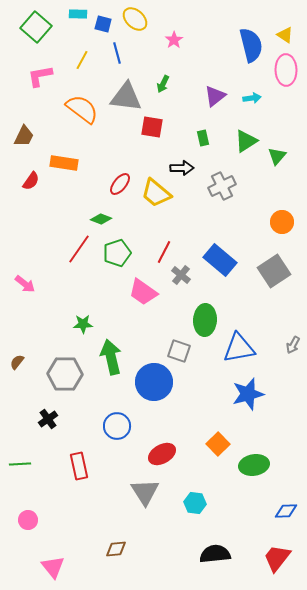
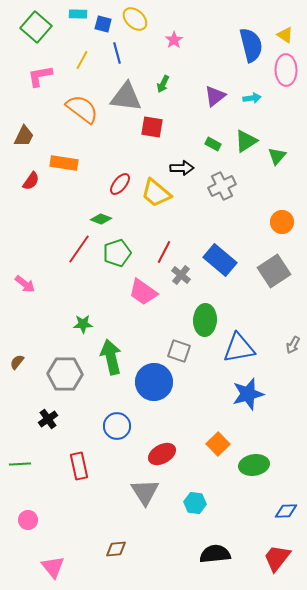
green rectangle at (203, 138): moved 10 px right, 6 px down; rotated 49 degrees counterclockwise
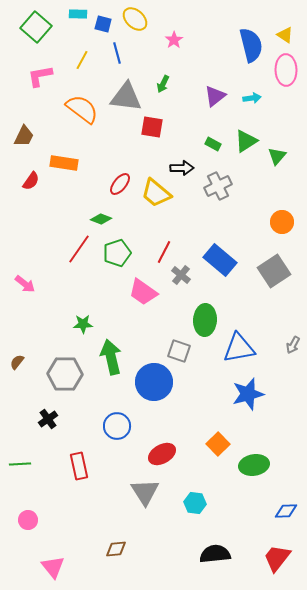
gray cross at (222, 186): moved 4 px left
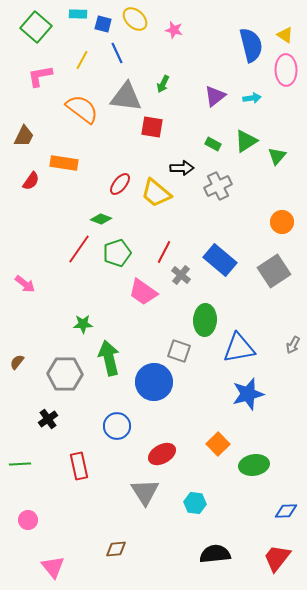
pink star at (174, 40): moved 10 px up; rotated 24 degrees counterclockwise
blue line at (117, 53): rotated 10 degrees counterclockwise
green arrow at (111, 357): moved 2 px left, 1 px down
